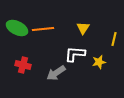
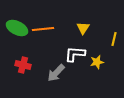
yellow star: moved 2 px left
gray arrow: rotated 12 degrees counterclockwise
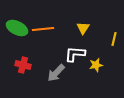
yellow star: moved 1 px left, 3 px down
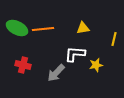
yellow triangle: rotated 48 degrees clockwise
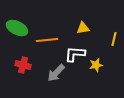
orange line: moved 4 px right, 11 px down
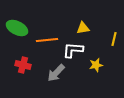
white L-shape: moved 2 px left, 4 px up
